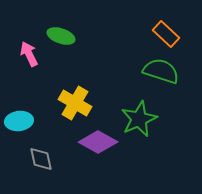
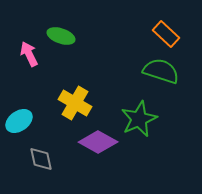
cyan ellipse: rotated 28 degrees counterclockwise
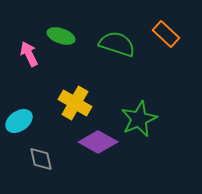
green semicircle: moved 44 px left, 27 px up
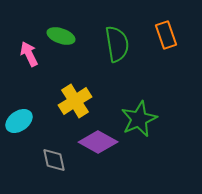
orange rectangle: moved 1 px down; rotated 28 degrees clockwise
green semicircle: rotated 63 degrees clockwise
yellow cross: moved 2 px up; rotated 28 degrees clockwise
gray diamond: moved 13 px right, 1 px down
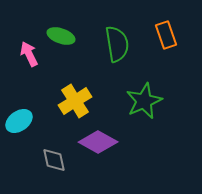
green star: moved 5 px right, 18 px up
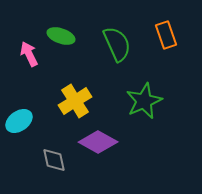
green semicircle: rotated 15 degrees counterclockwise
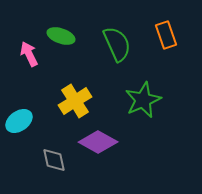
green star: moved 1 px left, 1 px up
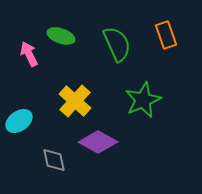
yellow cross: rotated 16 degrees counterclockwise
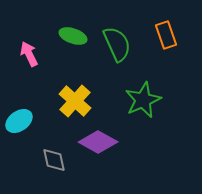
green ellipse: moved 12 px right
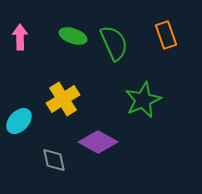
green semicircle: moved 3 px left, 1 px up
pink arrow: moved 9 px left, 17 px up; rotated 25 degrees clockwise
yellow cross: moved 12 px left, 2 px up; rotated 16 degrees clockwise
cyan ellipse: rotated 12 degrees counterclockwise
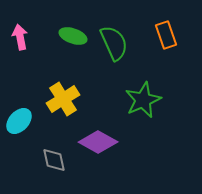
pink arrow: rotated 10 degrees counterclockwise
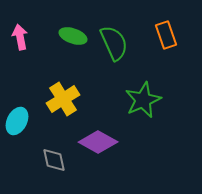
cyan ellipse: moved 2 px left; rotated 16 degrees counterclockwise
